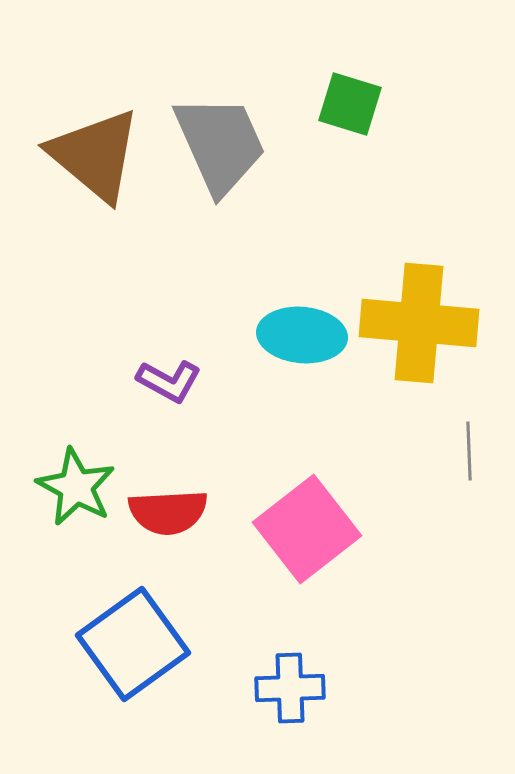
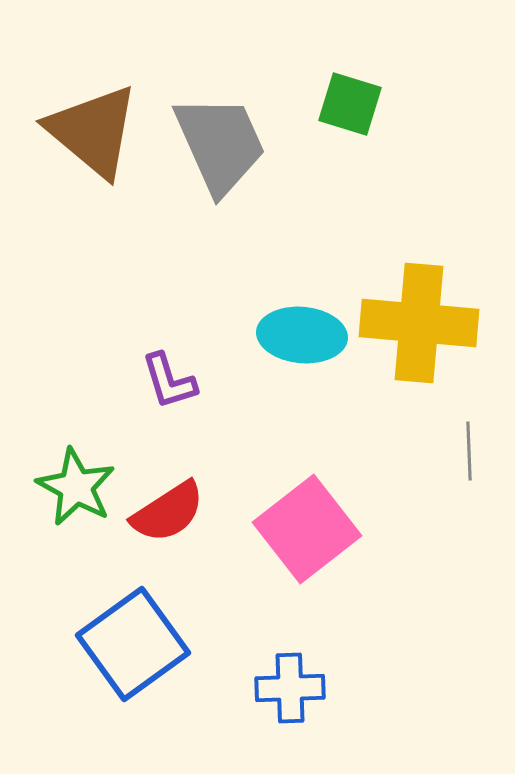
brown triangle: moved 2 px left, 24 px up
purple L-shape: rotated 44 degrees clockwise
red semicircle: rotated 30 degrees counterclockwise
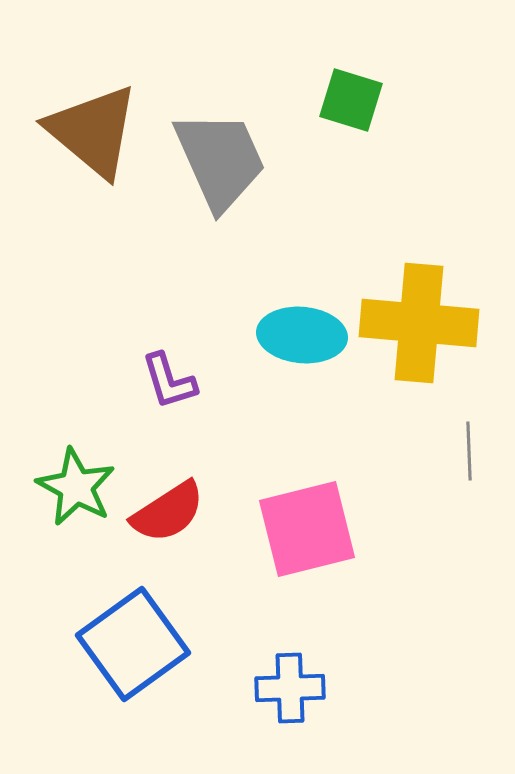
green square: moved 1 px right, 4 px up
gray trapezoid: moved 16 px down
pink square: rotated 24 degrees clockwise
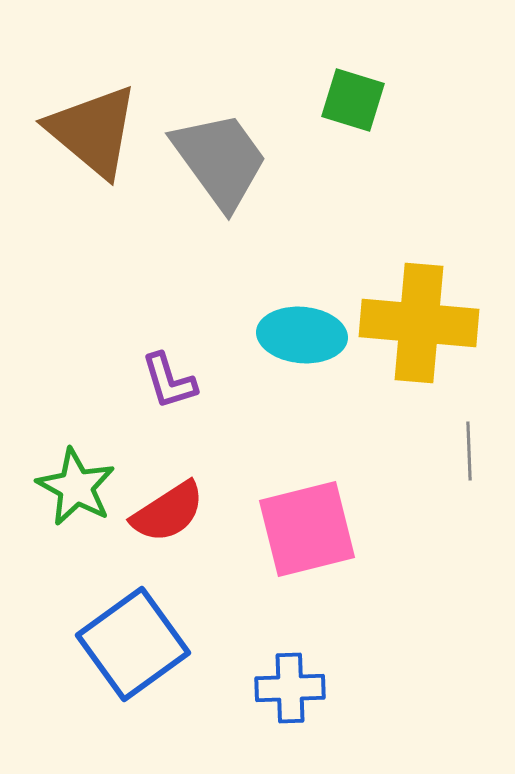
green square: moved 2 px right
gray trapezoid: rotated 12 degrees counterclockwise
